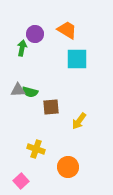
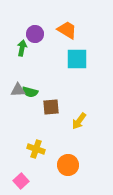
orange circle: moved 2 px up
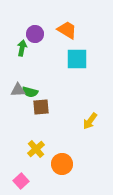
brown square: moved 10 px left
yellow arrow: moved 11 px right
yellow cross: rotated 30 degrees clockwise
orange circle: moved 6 px left, 1 px up
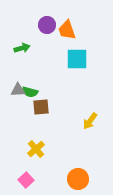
orange trapezoid: rotated 140 degrees counterclockwise
purple circle: moved 12 px right, 9 px up
green arrow: rotated 63 degrees clockwise
orange circle: moved 16 px right, 15 px down
pink square: moved 5 px right, 1 px up
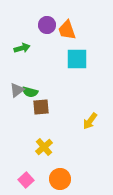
gray triangle: moved 1 px left; rotated 35 degrees counterclockwise
yellow cross: moved 8 px right, 2 px up
orange circle: moved 18 px left
